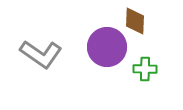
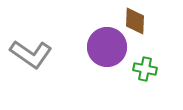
gray L-shape: moved 10 px left
green cross: rotated 10 degrees clockwise
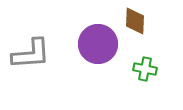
purple circle: moved 9 px left, 3 px up
gray L-shape: rotated 39 degrees counterclockwise
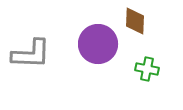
gray L-shape: rotated 6 degrees clockwise
green cross: moved 2 px right
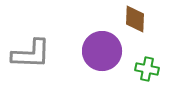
brown diamond: moved 2 px up
purple circle: moved 4 px right, 7 px down
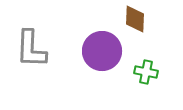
gray L-shape: moved 5 px up; rotated 90 degrees clockwise
green cross: moved 1 px left, 3 px down
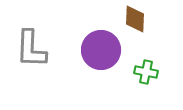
purple circle: moved 1 px left, 1 px up
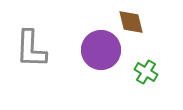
brown diamond: moved 4 px left, 3 px down; rotated 16 degrees counterclockwise
green cross: rotated 20 degrees clockwise
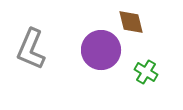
gray L-shape: rotated 21 degrees clockwise
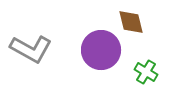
gray L-shape: rotated 84 degrees counterclockwise
